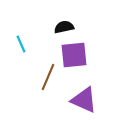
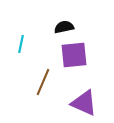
cyan line: rotated 36 degrees clockwise
brown line: moved 5 px left, 5 px down
purple triangle: moved 3 px down
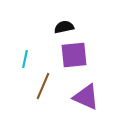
cyan line: moved 4 px right, 15 px down
brown line: moved 4 px down
purple triangle: moved 2 px right, 6 px up
